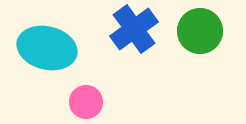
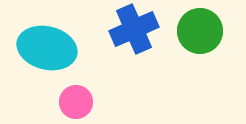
blue cross: rotated 12 degrees clockwise
pink circle: moved 10 px left
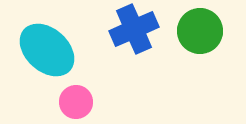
cyan ellipse: moved 2 px down; rotated 28 degrees clockwise
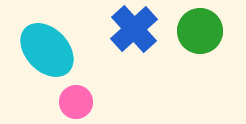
blue cross: rotated 18 degrees counterclockwise
cyan ellipse: rotated 4 degrees clockwise
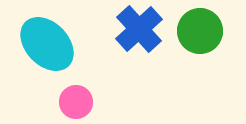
blue cross: moved 5 px right
cyan ellipse: moved 6 px up
